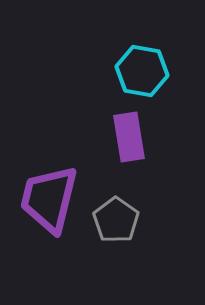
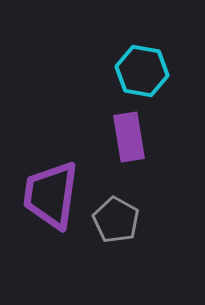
purple trapezoid: moved 2 px right, 4 px up; rotated 6 degrees counterclockwise
gray pentagon: rotated 6 degrees counterclockwise
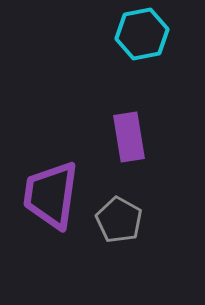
cyan hexagon: moved 37 px up; rotated 21 degrees counterclockwise
gray pentagon: moved 3 px right
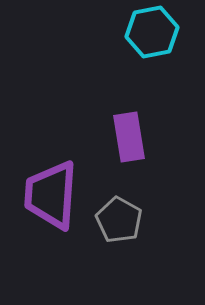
cyan hexagon: moved 10 px right, 2 px up
purple trapezoid: rotated 4 degrees counterclockwise
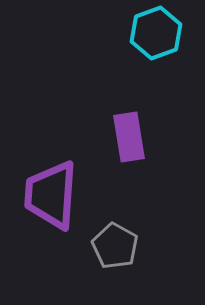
cyan hexagon: moved 4 px right, 1 px down; rotated 9 degrees counterclockwise
gray pentagon: moved 4 px left, 26 px down
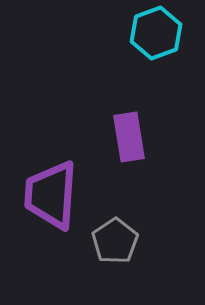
gray pentagon: moved 5 px up; rotated 9 degrees clockwise
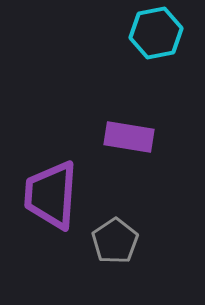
cyan hexagon: rotated 9 degrees clockwise
purple rectangle: rotated 72 degrees counterclockwise
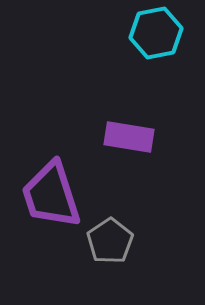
purple trapezoid: rotated 22 degrees counterclockwise
gray pentagon: moved 5 px left
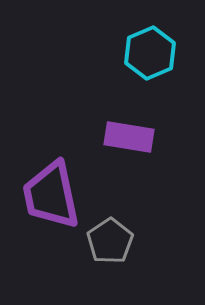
cyan hexagon: moved 6 px left, 20 px down; rotated 12 degrees counterclockwise
purple trapezoid: rotated 6 degrees clockwise
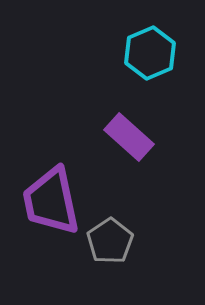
purple rectangle: rotated 33 degrees clockwise
purple trapezoid: moved 6 px down
